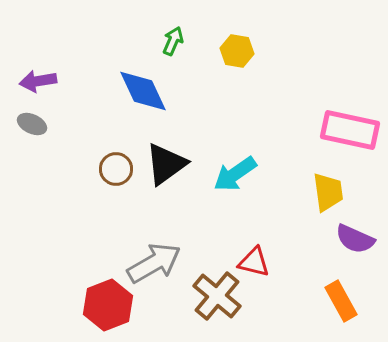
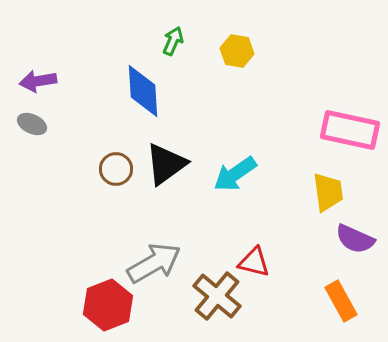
blue diamond: rotated 22 degrees clockwise
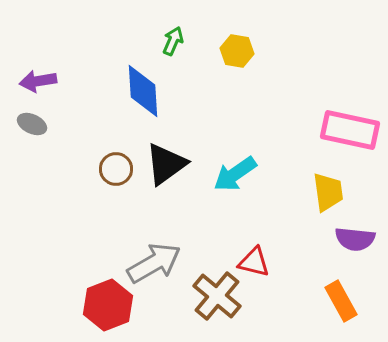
purple semicircle: rotated 18 degrees counterclockwise
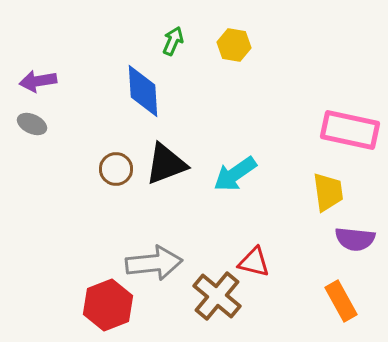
yellow hexagon: moved 3 px left, 6 px up
black triangle: rotated 15 degrees clockwise
gray arrow: rotated 24 degrees clockwise
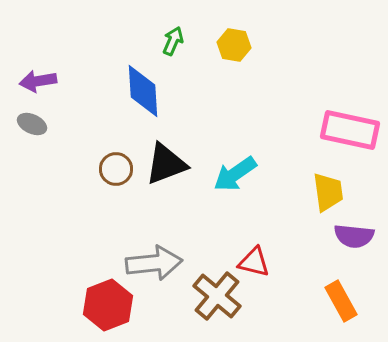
purple semicircle: moved 1 px left, 3 px up
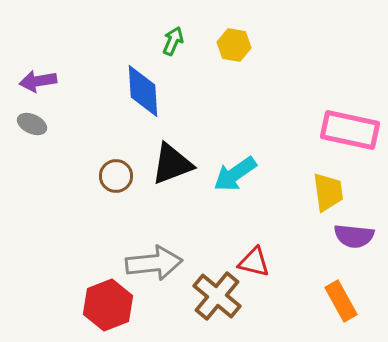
black triangle: moved 6 px right
brown circle: moved 7 px down
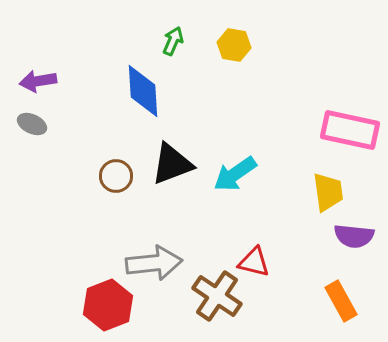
brown cross: rotated 6 degrees counterclockwise
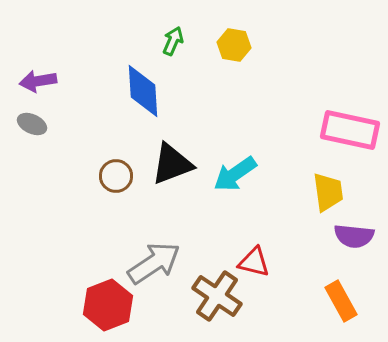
gray arrow: rotated 28 degrees counterclockwise
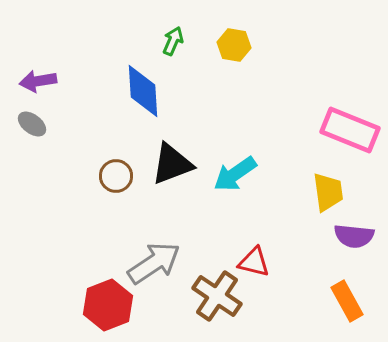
gray ellipse: rotated 12 degrees clockwise
pink rectangle: rotated 10 degrees clockwise
orange rectangle: moved 6 px right
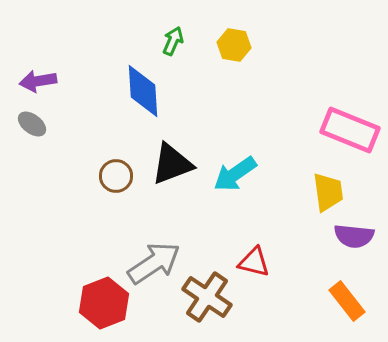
brown cross: moved 10 px left, 1 px down
orange rectangle: rotated 9 degrees counterclockwise
red hexagon: moved 4 px left, 2 px up
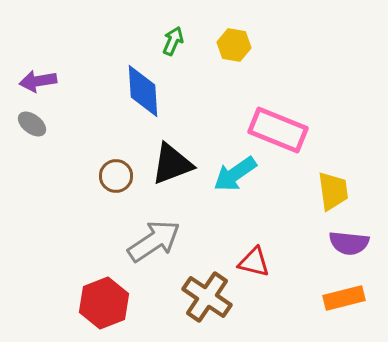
pink rectangle: moved 72 px left
yellow trapezoid: moved 5 px right, 1 px up
purple semicircle: moved 5 px left, 7 px down
gray arrow: moved 22 px up
orange rectangle: moved 3 px left, 3 px up; rotated 66 degrees counterclockwise
